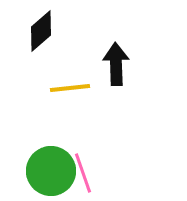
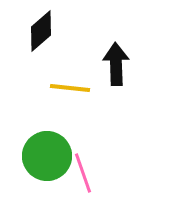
yellow line: rotated 12 degrees clockwise
green circle: moved 4 px left, 15 px up
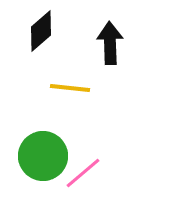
black arrow: moved 6 px left, 21 px up
green circle: moved 4 px left
pink line: rotated 69 degrees clockwise
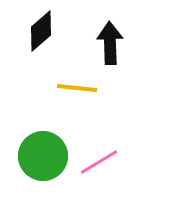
yellow line: moved 7 px right
pink line: moved 16 px right, 11 px up; rotated 9 degrees clockwise
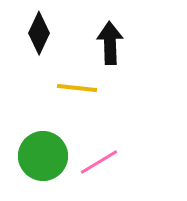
black diamond: moved 2 px left, 2 px down; rotated 24 degrees counterclockwise
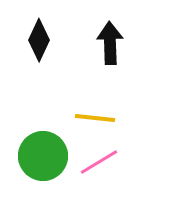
black diamond: moved 7 px down
yellow line: moved 18 px right, 30 px down
